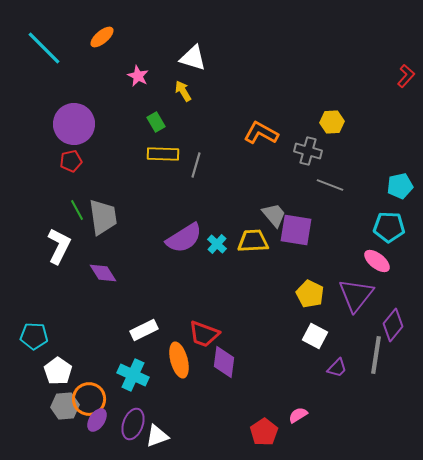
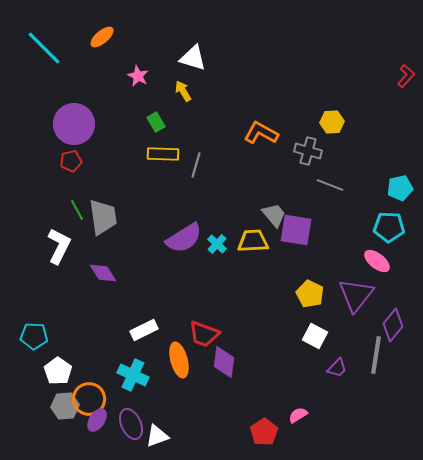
cyan pentagon at (400, 186): moved 2 px down
purple ellipse at (133, 424): moved 2 px left; rotated 44 degrees counterclockwise
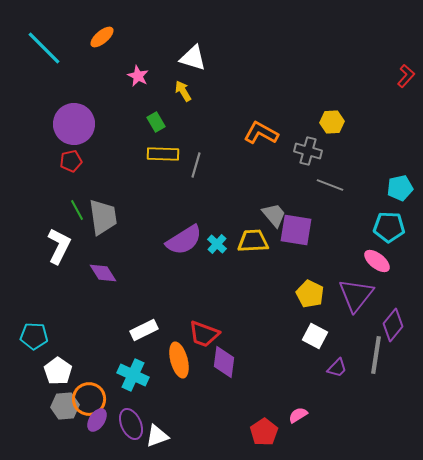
purple semicircle at (184, 238): moved 2 px down
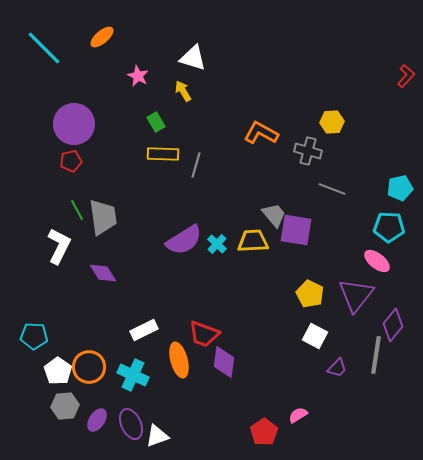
gray line at (330, 185): moved 2 px right, 4 px down
orange circle at (89, 399): moved 32 px up
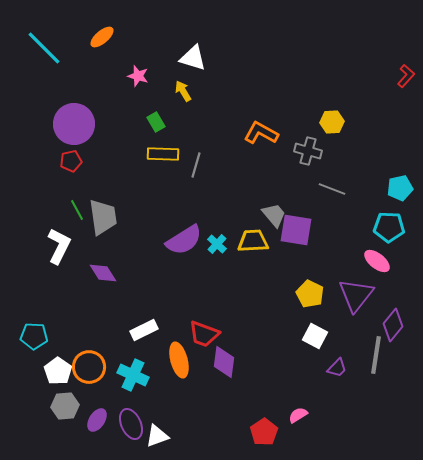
pink star at (138, 76): rotated 10 degrees counterclockwise
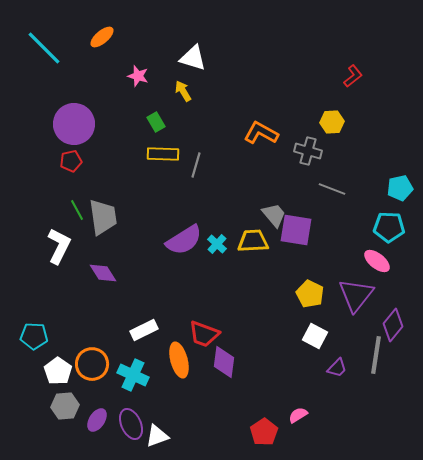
red L-shape at (406, 76): moved 53 px left; rotated 10 degrees clockwise
orange circle at (89, 367): moved 3 px right, 3 px up
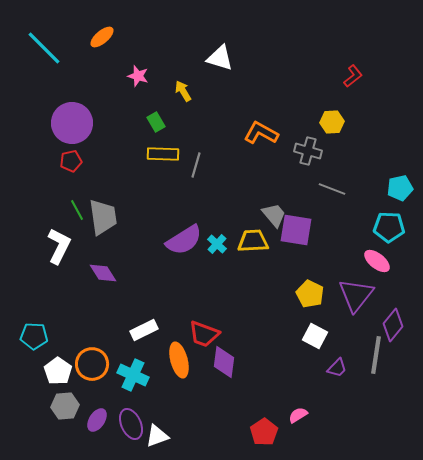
white triangle at (193, 58): moved 27 px right
purple circle at (74, 124): moved 2 px left, 1 px up
